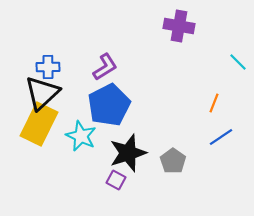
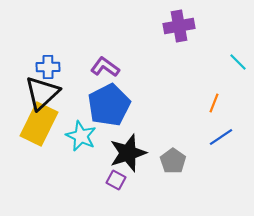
purple cross: rotated 20 degrees counterclockwise
purple L-shape: rotated 112 degrees counterclockwise
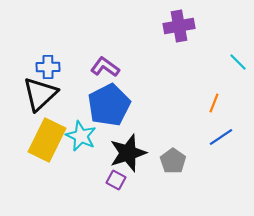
black triangle: moved 2 px left, 1 px down
yellow rectangle: moved 8 px right, 16 px down
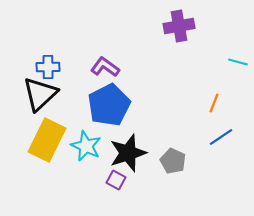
cyan line: rotated 30 degrees counterclockwise
cyan star: moved 5 px right, 10 px down
gray pentagon: rotated 10 degrees counterclockwise
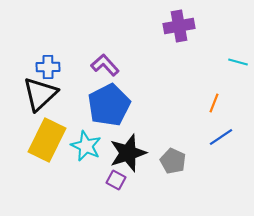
purple L-shape: moved 2 px up; rotated 12 degrees clockwise
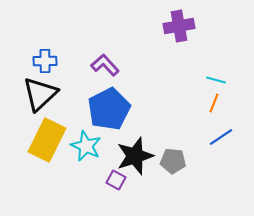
cyan line: moved 22 px left, 18 px down
blue cross: moved 3 px left, 6 px up
blue pentagon: moved 4 px down
black star: moved 7 px right, 3 px down
gray pentagon: rotated 20 degrees counterclockwise
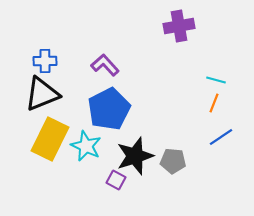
black triangle: moved 2 px right; rotated 21 degrees clockwise
yellow rectangle: moved 3 px right, 1 px up
